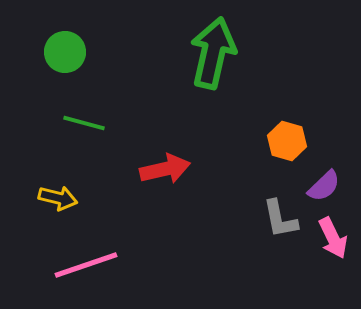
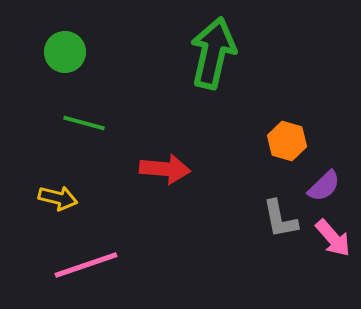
red arrow: rotated 18 degrees clockwise
pink arrow: rotated 15 degrees counterclockwise
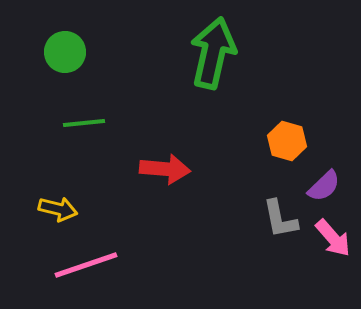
green line: rotated 21 degrees counterclockwise
yellow arrow: moved 11 px down
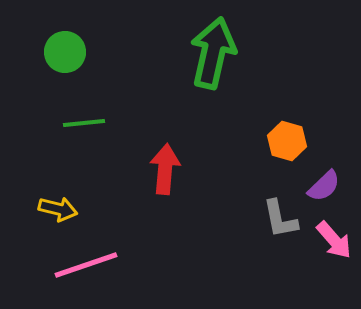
red arrow: rotated 90 degrees counterclockwise
pink arrow: moved 1 px right, 2 px down
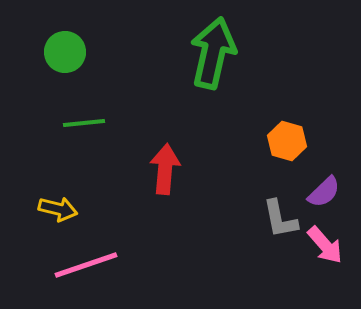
purple semicircle: moved 6 px down
pink arrow: moved 9 px left, 5 px down
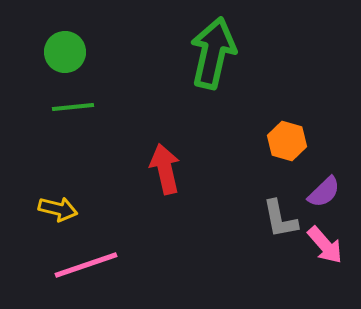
green line: moved 11 px left, 16 px up
red arrow: rotated 18 degrees counterclockwise
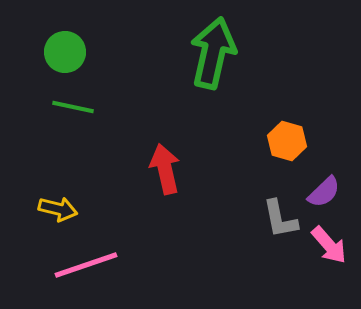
green line: rotated 18 degrees clockwise
pink arrow: moved 4 px right
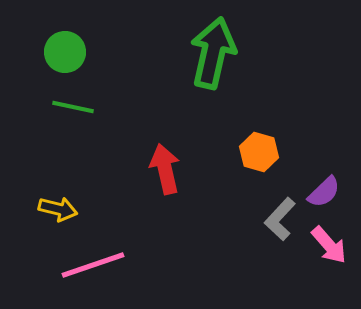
orange hexagon: moved 28 px left, 11 px down
gray L-shape: rotated 54 degrees clockwise
pink line: moved 7 px right
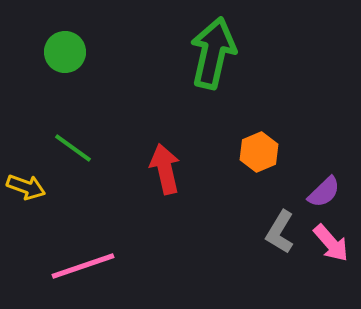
green line: moved 41 px down; rotated 24 degrees clockwise
orange hexagon: rotated 21 degrees clockwise
yellow arrow: moved 32 px left, 22 px up; rotated 6 degrees clockwise
gray L-shape: moved 13 px down; rotated 12 degrees counterclockwise
pink arrow: moved 2 px right, 2 px up
pink line: moved 10 px left, 1 px down
